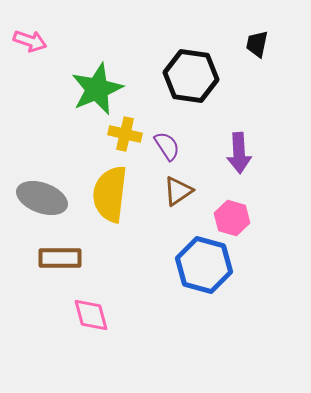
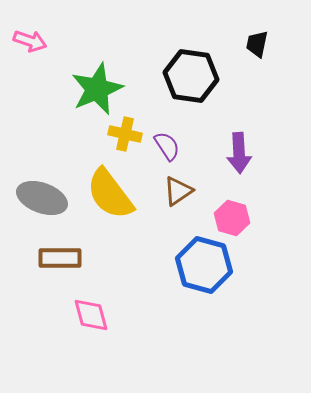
yellow semicircle: rotated 44 degrees counterclockwise
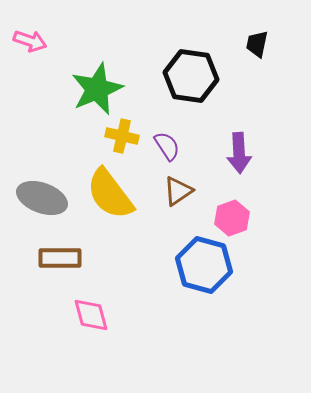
yellow cross: moved 3 px left, 2 px down
pink hexagon: rotated 24 degrees clockwise
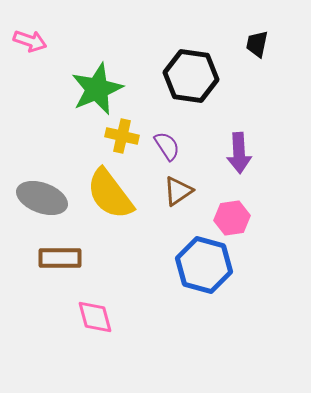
pink hexagon: rotated 12 degrees clockwise
pink diamond: moved 4 px right, 2 px down
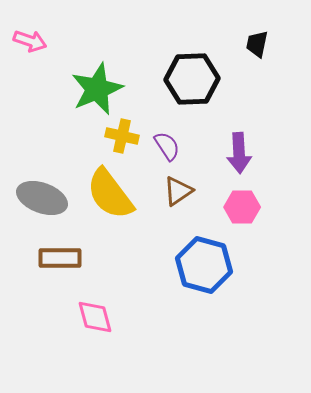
black hexagon: moved 1 px right, 3 px down; rotated 10 degrees counterclockwise
pink hexagon: moved 10 px right, 11 px up; rotated 8 degrees clockwise
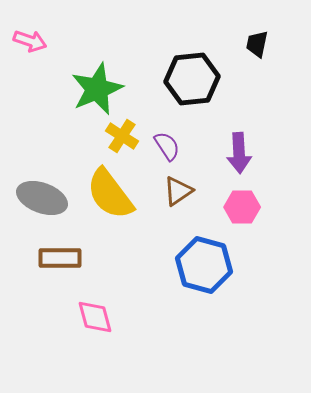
black hexagon: rotated 4 degrees counterclockwise
yellow cross: rotated 20 degrees clockwise
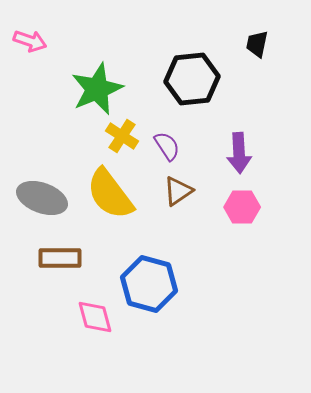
blue hexagon: moved 55 px left, 19 px down
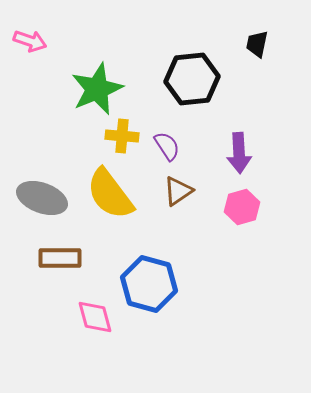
yellow cross: rotated 28 degrees counterclockwise
pink hexagon: rotated 16 degrees counterclockwise
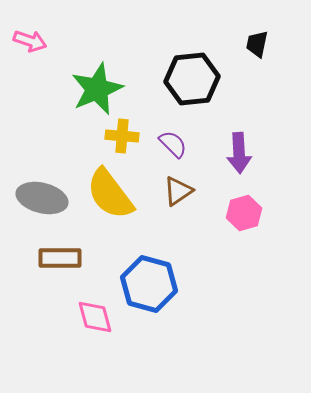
purple semicircle: moved 6 px right, 2 px up; rotated 12 degrees counterclockwise
gray ellipse: rotated 6 degrees counterclockwise
pink hexagon: moved 2 px right, 6 px down
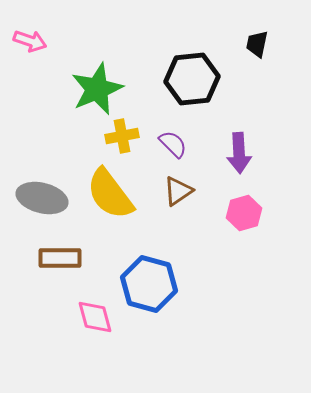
yellow cross: rotated 16 degrees counterclockwise
